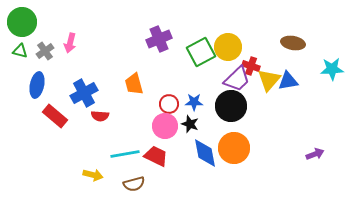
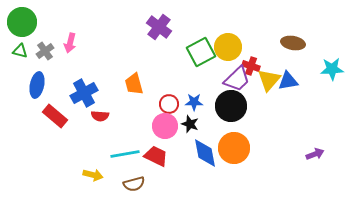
purple cross: moved 12 px up; rotated 30 degrees counterclockwise
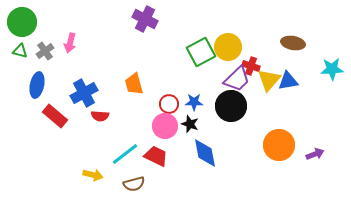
purple cross: moved 14 px left, 8 px up; rotated 10 degrees counterclockwise
orange circle: moved 45 px right, 3 px up
cyan line: rotated 28 degrees counterclockwise
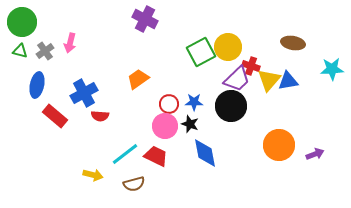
orange trapezoid: moved 4 px right, 5 px up; rotated 70 degrees clockwise
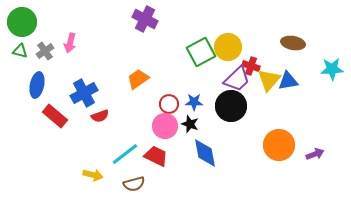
red semicircle: rotated 24 degrees counterclockwise
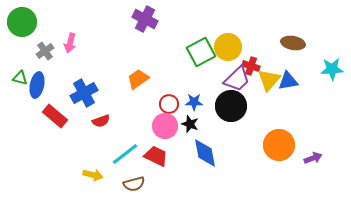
green triangle: moved 27 px down
red semicircle: moved 1 px right, 5 px down
purple arrow: moved 2 px left, 4 px down
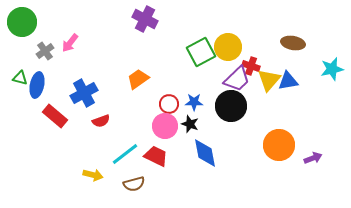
pink arrow: rotated 24 degrees clockwise
cyan star: rotated 10 degrees counterclockwise
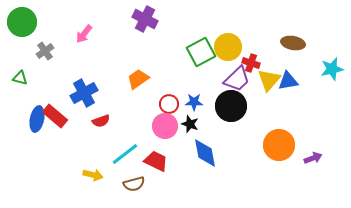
pink arrow: moved 14 px right, 9 px up
red cross: moved 3 px up
blue ellipse: moved 34 px down
red trapezoid: moved 5 px down
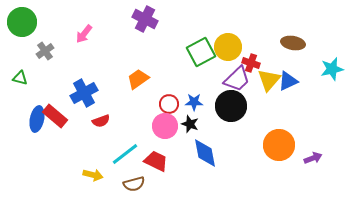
blue triangle: rotated 15 degrees counterclockwise
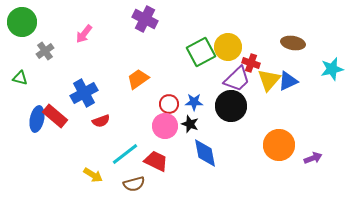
yellow arrow: rotated 18 degrees clockwise
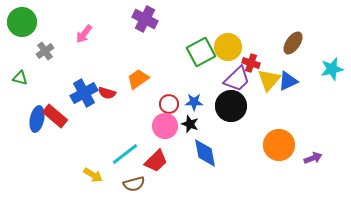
brown ellipse: rotated 65 degrees counterclockwise
red semicircle: moved 6 px right, 28 px up; rotated 36 degrees clockwise
red trapezoid: rotated 110 degrees clockwise
